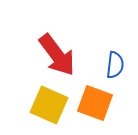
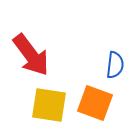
red arrow: moved 26 px left
yellow square: rotated 15 degrees counterclockwise
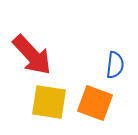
red arrow: moved 1 px right; rotated 6 degrees counterclockwise
yellow square: moved 3 px up
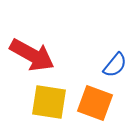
red arrow: rotated 18 degrees counterclockwise
blue semicircle: rotated 32 degrees clockwise
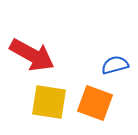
blue semicircle: rotated 144 degrees counterclockwise
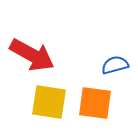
orange square: rotated 12 degrees counterclockwise
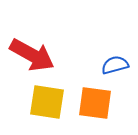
yellow square: moved 2 px left
